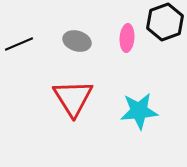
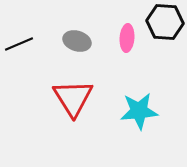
black hexagon: rotated 24 degrees clockwise
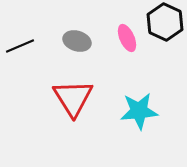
black hexagon: rotated 21 degrees clockwise
pink ellipse: rotated 28 degrees counterclockwise
black line: moved 1 px right, 2 px down
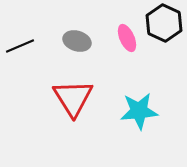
black hexagon: moved 1 px left, 1 px down
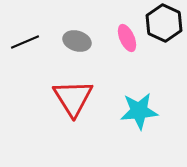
black line: moved 5 px right, 4 px up
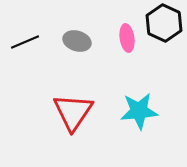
pink ellipse: rotated 16 degrees clockwise
red triangle: moved 14 px down; rotated 6 degrees clockwise
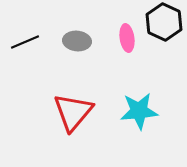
black hexagon: moved 1 px up
gray ellipse: rotated 12 degrees counterclockwise
red triangle: rotated 6 degrees clockwise
